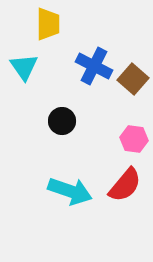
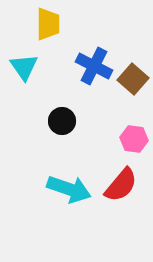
red semicircle: moved 4 px left
cyan arrow: moved 1 px left, 2 px up
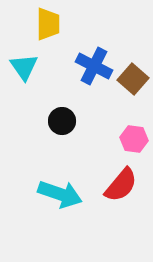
cyan arrow: moved 9 px left, 5 px down
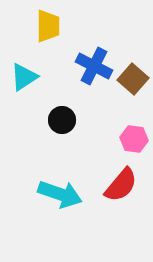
yellow trapezoid: moved 2 px down
cyan triangle: moved 10 px down; rotated 32 degrees clockwise
black circle: moved 1 px up
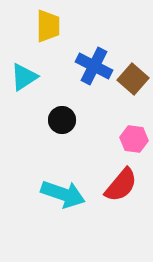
cyan arrow: moved 3 px right
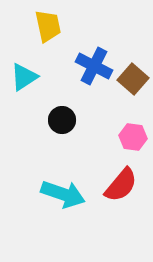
yellow trapezoid: rotated 12 degrees counterclockwise
pink hexagon: moved 1 px left, 2 px up
